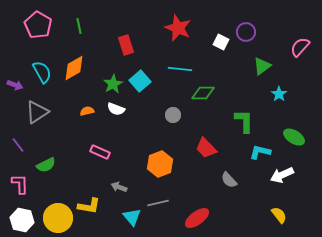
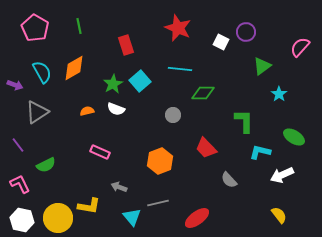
pink pentagon: moved 3 px left, 3 px down
orange hexagon: moved 3 px up
pink L-shape: rotated 25 degrees counterclockwise
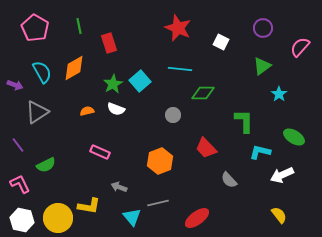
purple circle: moved 17 px right, 4 px up
red rectangle: moved 17 px left, 2 px up
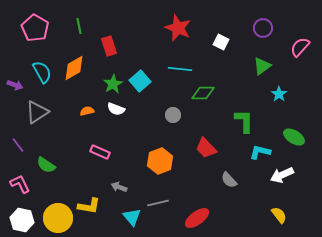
red rectangle: moved 3 px down
green semicircle: rotated 60 degrees clockwise
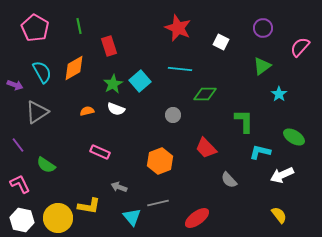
green diamond: moved 2 px right, 1 px down
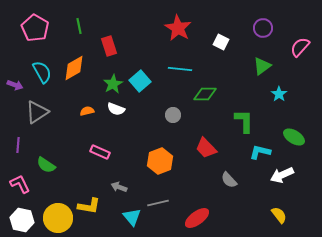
red star: rotated 8 degrees clockwise
purple line: rotated 42 degrees clockwise
